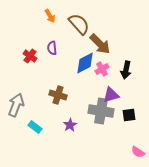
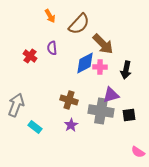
brown semicircle: rotated 85 degrees clockwise
brown arrow: moved 3 px right
pink cross: moved 2 px left, 2 px up; rotated 32 degrees clockwise
brown cross: moved 11 px right, 5 px down
purple star: moved 1 px right
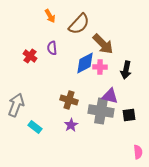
purple triangle: moved 1 px left, 1 px down; rotated 30 degrees clockwise
pink semicircle: rotated 128 degrees counterclockwise
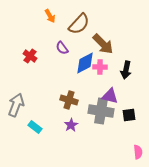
purple semicircle: moved 10 px right; rotated 32 degrees counterclockwise
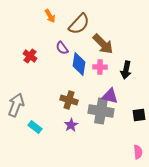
blue diamond: moved 6 px left, 1 px down; rotated 55 degrees counterclockwise
black square: moved 10 px right
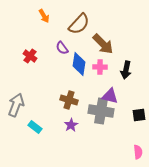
orange arrow: moved 6 px left
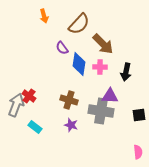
orange arrow: rotated 16 degrees clockwise
red cross: moved 1 px left, 40 px down
black arrow: moved 2 px down
purple triangle: rotated 12 degrees counterclockwise
purple star: rotated 24 degrees counterclockwise
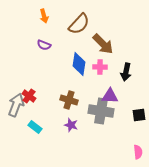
purple semicircle: moved 18 px left, 3 px up; rotated 32 degrees counterclockwise
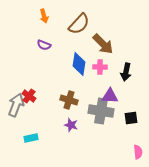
black square: moved 8 px left, 3 px down
cyan rectangle: moved 4 px left, 11 px down; rotated 48 degrees counterclockwise
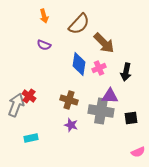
brown arrow: moved 1 px right, 1 px up
pink cross: moved 1 px left, 1 px down; rotated 24 degrees counterclockwise
pink semicircle: rotated 72 degrees clockwise
